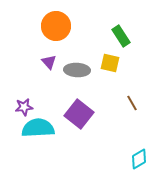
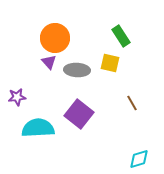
orange circle: moved 1 px left, 12 px down
purple star: moved 7 px left, 10 px up
cyan diamond: rotated 15 degrees clockwise
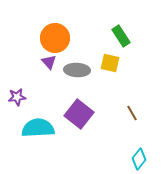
brown line: moved 10 px down
cyan diamond: rotated 35 degrees counterclockwise
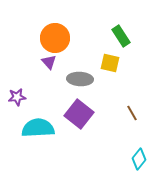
gray ellipse: moved 3 px right, 9 px down
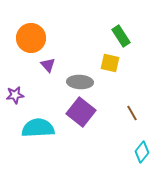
orange circle: moved 24 px left
purple triangle: moved 1 px left, 3 px down
gray ellipse: moved 3 px down
purple star: moved 2 px left, 2 px up
purple square: moved 2 px right, 2 px up
cyan diamond: moved 3 px right, 7 px up
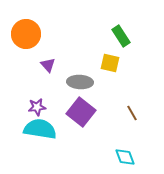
orange circle: moved 5 px left, 4 px up
purple star: moved 22 px right, 12 px down
cyan semicircle: moved 2 px right, 1 px down; rotated 12 degrees clockwise
cyan diamond: moved 17 px left, 5 px down; rotated 60 degrees counterclockwise
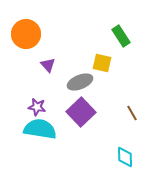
yellow square: moved 8 px left
gray ellipse: rotated 25 degrees counterclockwise
purple star: rotated 18 degrees clockwise
purple square: rotated 8 degrees clockwise
cyan diamond: rotated 20 degrees clockwise
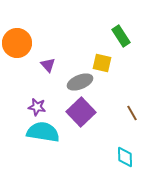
orange circle: moved 9 px left, 9 px down
cyan semicircle: moved 3 px right, 3 px down
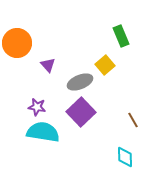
green rectangle: rotated 10 degrees clockwise
yellow square: moved 3 px right, 2 px down; rotated 36 degrees clockwise
brown line: moved 1 px right, 7 px down
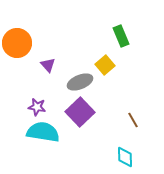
purple square: moved 1 px left
